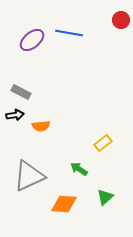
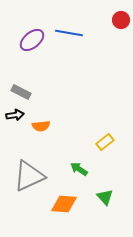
yellow rectangle: moved 2 px right, 1 px up
green triangle: rotated 30 degrees counterclockwise
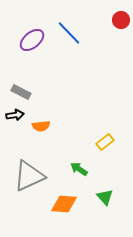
blue line: rotated 36 degrees clockwise
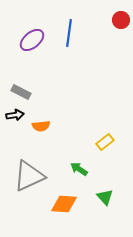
blue line: rotated 52 degrees clockwise
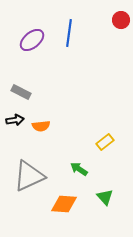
black arrow: moved 5 px down
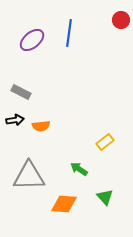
gray triangle: rotated 24 degrees clockwise
